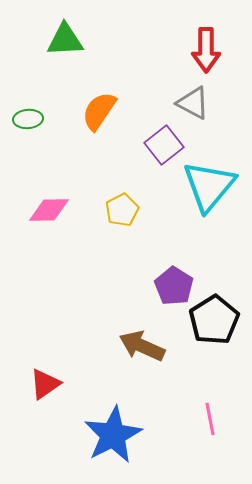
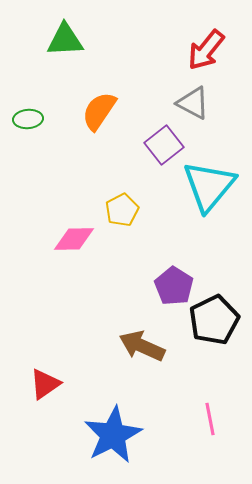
red arrow: rotated 39 degrees clockwise
pink diamond: moved 25 px right, 29 px down
black pentagon: rotated 6 degrees clockwise
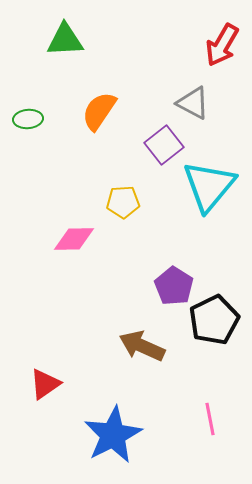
red arrow: moved 16 px right, 5 px up; rotated 9 degrees counterclockwise
yellow pentagon: moved 1 px right, 8 px up; rotated 24 degrees clockwise
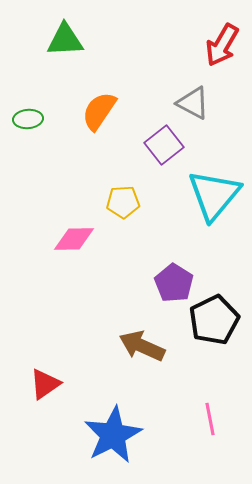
cyan triangle: moved 5 px right, 9 px down
purple pentagon: moved 3 px up
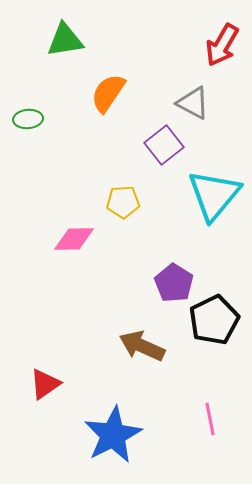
green triangle: rotated 6 degrees counterclockwise
orange semicircle: moved 9 px right, 18 px up
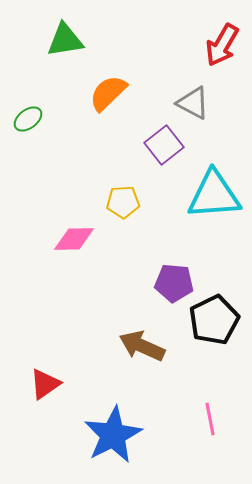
orange semicircle: rotated 12 degrees clockwise
green ellipse: rotated 32 degrees counterclockwise
cyan triangle: rotated 46 degrees clockwise
purple pentagon: rotated 27 degrees counterclockwise
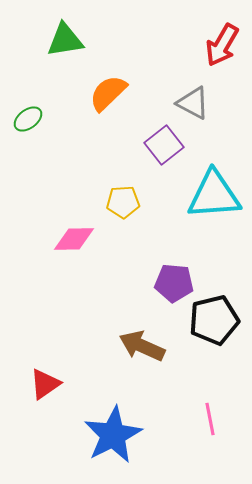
black pentagon: rotated 12 degrees clockwise
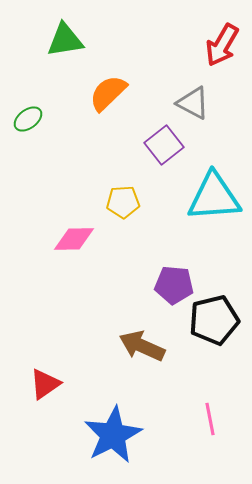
cyan triangle: moved 2 px down
purple pentagon: moved 2 px down
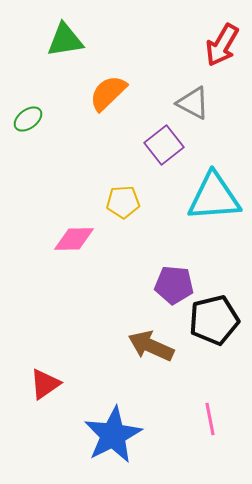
brown arrow: moved 9 px right
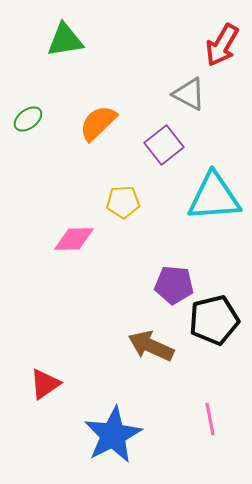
orange semicircle: moved 10 px left, 30 px down
gray triangle: moved 4 px left, 9 px up
